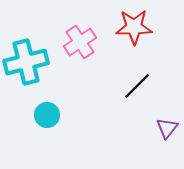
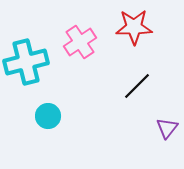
cyan circle: moved 1 px right, 1 px down
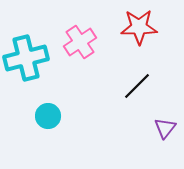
red star: moved 5 px right
cyan cross: moved 4 px up
purple triangle: moved 2 px left
